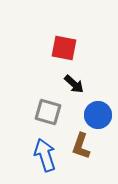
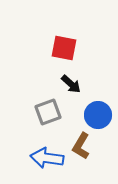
black arrow: moved 3 px left
gray square: rotated 36 degrees counterclockwise
brown L-shape: rotated 12 degrees clockwise
blue arrow: moved 2 px right, 3 px down; rotated 64 degrees counterclockwise
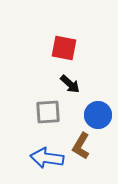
black arrow: moved 1 px left
gray square: rotated 16 degrees clockwise
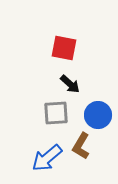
gray square: moved 8 px right, 1 px down
blue arrow: rotated 48 degrees counterclockwise
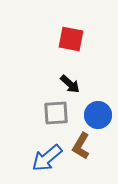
red square: moved 7 px right, 9 px up
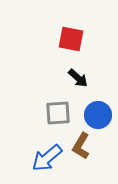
black arrow: moved 8 px right, 6 px up
gray square: moved 2 px right
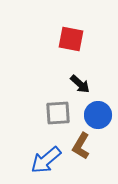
black arrow: moved 2 px right, 6 px down
blue arrow: moved 1 px left, 2 px down
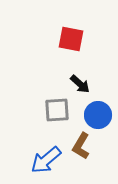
gray square: moved 1 px left, 3 px up
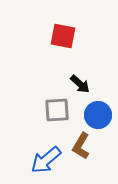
red square: moved 8 px left, 3 px up
